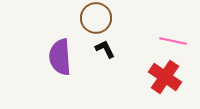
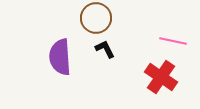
red cross: moved 4 px left
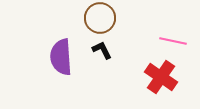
brown circle: moved 4 px right
black L-shape: moved 3 px left, 1 px down
purple semicircle: moved 1 px right
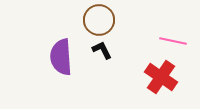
brown circle: moved 1 px left, 2 px down
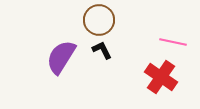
pink line: moved 1 px down
purple semicircle: rotated 36 degrees clockwise
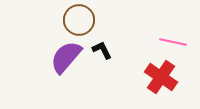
brown circle: moved 20 px left
purple semicircle: moved 5 px right; rotated 9 degrees clockwise
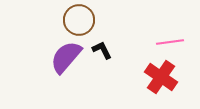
pink line: moved 3 px left; rotated 20 degrees counterclockwise
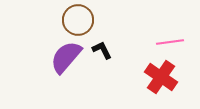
brown circle: moved 1 px left
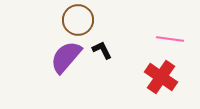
pink line: moved 3 px up; rotated 16 degrees clockwise
